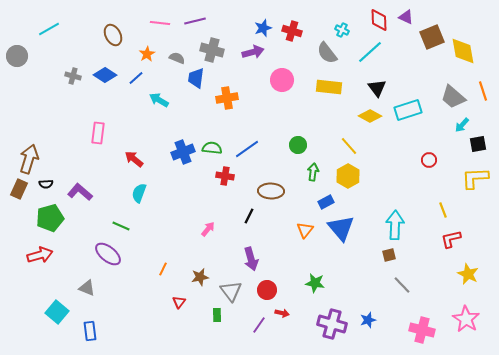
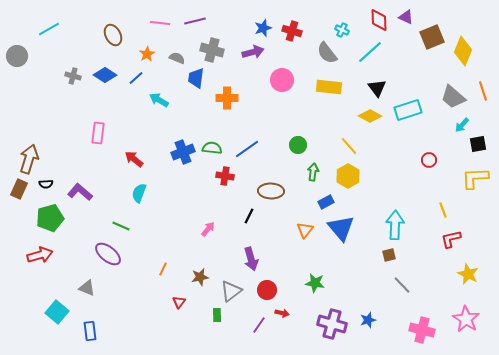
yellow diamond at (463, 51): rotated 32 degrees clockwise
orange cross at (227, 98): rotated 10 degrees clockwise
gray triangle at (231, 291): rotated 30 degrees clockwise
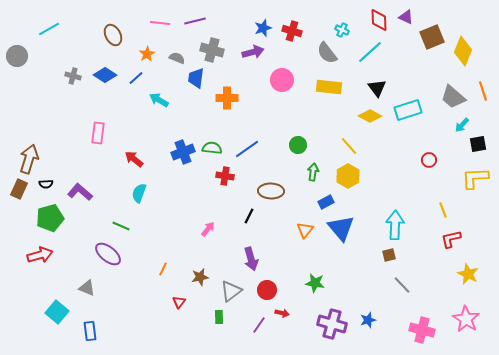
green rectangle at (217, 315): moved 2 px right, 2 px down
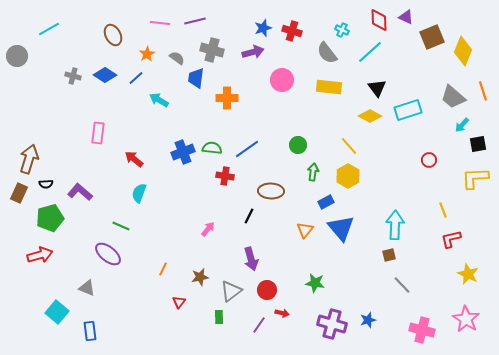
gray semicircle at (177, 58): rotated 14 degrees clockwise
brown rectangle at (19, 189): moved 4 px down
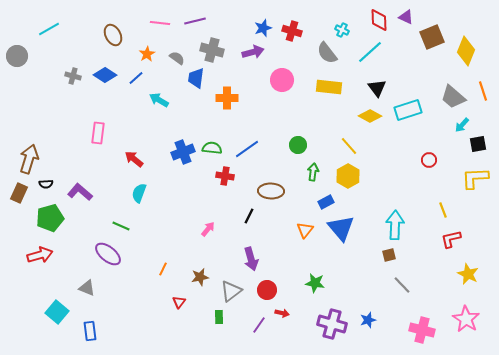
yellow diamond at (463, 51): moved 3 px right
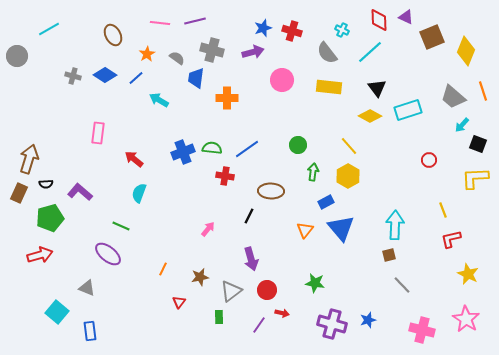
black square at (478, 144): rotated 30 degrees clockwise
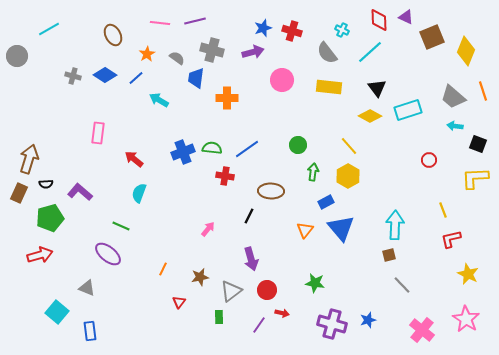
cyan arrow at (462, 125): moved 7 px left, 1 px down; rotated 56 degrees clockwise
pink cross at (422, 330): rotated 25 degrees clockwise
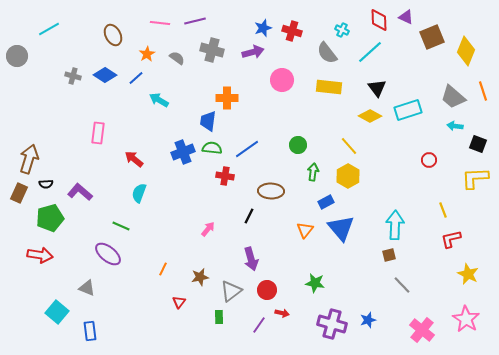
blue trapezoid at (196, 78): moved 12 px right, 43 px down
red arrow at (40, 255): rotated 25 degrees clockwise
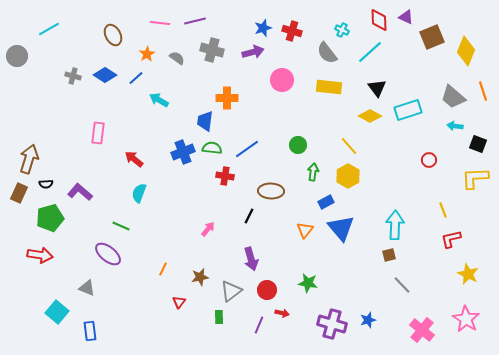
blue trapezoid at (208, 121): moved 3 px left
green star at (315, 283): moved 7 px left
purple line at (259, 325): rotated 12 degrees counterclockwise
